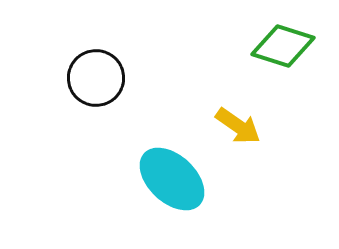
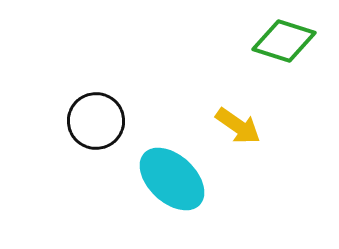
green diamond: moved 1 px right, 5 px up
black circle: moved 43 px down
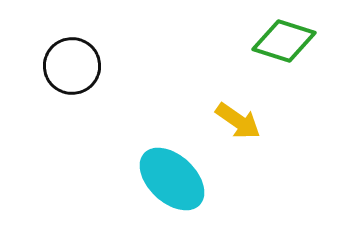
black circle: moved 24 px left, 55 px up
yellow arrow: moved 5 px up
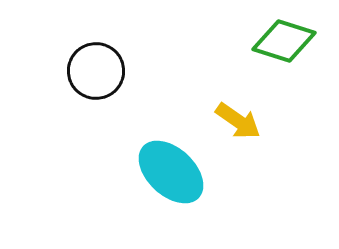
black circle: moved 24 px right, 5 px down
cyan ellipse: moved 1 px left, 7 px up
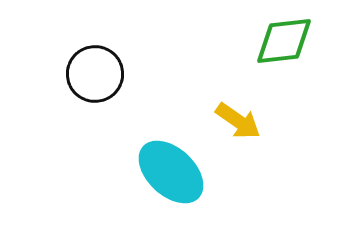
green diamond: rotated 24 degrees counterclockwise
black circle: moved 1 px left, 3 px down
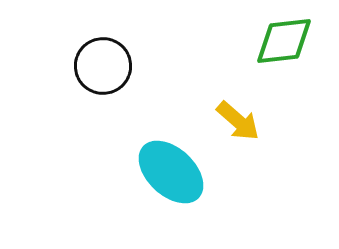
black circle: moved 8 px right, 8 px up
yellow arrow: rotated 6 degrees clockwise
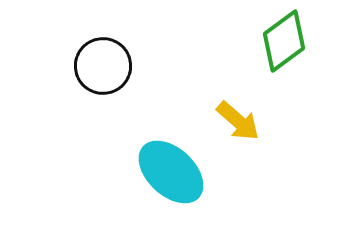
green diamond: rotated 30 degrees counterclockwise
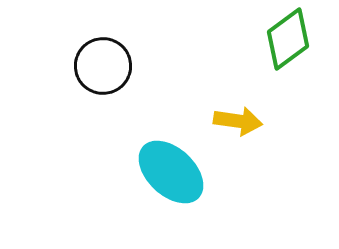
green diamond: moved 4 px right, 2 px up
yellow arrow: rotated 33 degrees counterclockwise
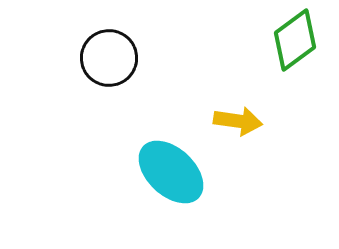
green diamond: moved 7 px right, 1 px down
black circle: moved 6 px right, 8 px up
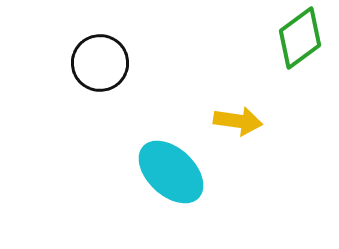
green diamond: moved 5 px right, 2 px up
black circle: moved 9 px left, 5 px down
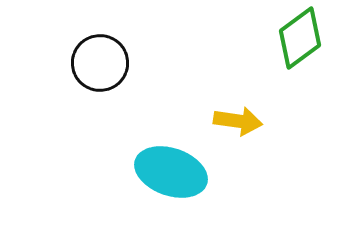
cyan ellipse: rotated 24 degrees counterclockwise
